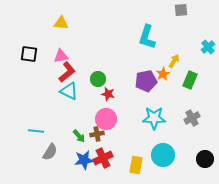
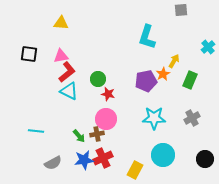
gray semicircle: moved 3 px right, 11 px down; rotated 30 degrees clockwise
yellow rectangle: moved 1 px left, 5 px down; rotated 18 degrees clockwise
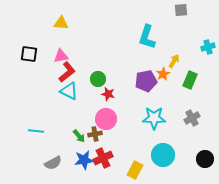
cyan cross: rotated 24 degrees clockwise
brown cross: moved 2 px left
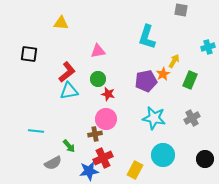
gray square: rotated 16 degrees clockwise
pink triangle: moved 37 px right, 5 px up
cyan triangle: rotated 36 degrees counterclockwise
cyan star: rotated 10 degrees clockwise
green arrow: moved 10 px left, 10 px down
blue star: moved 5 px right, 11 px down
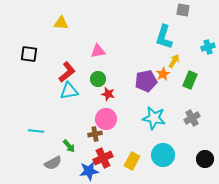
gray square: moved 2 px right
cyan L-shape: moved 17 px right
yellow rectangle: moved 3 px left, 9 px up
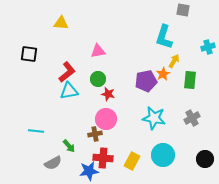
green rectangle: rotated 18 degrees counterclockwise
red cross: rotated 30 degrees clockwise
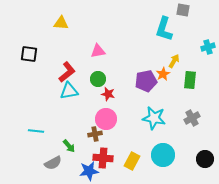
cyan L-shape: moved 8 px up
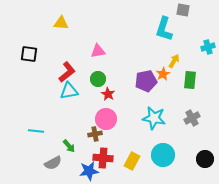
red star: rotated 16 degrees clockwise
